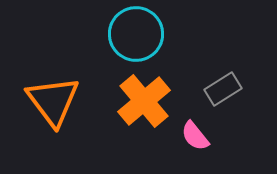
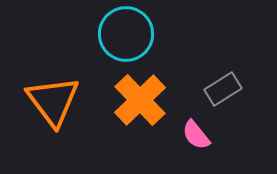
cyan circle: moved 10 px left
orange cross: moved 4 px left, 1 px up; rotated 4 degrees counterclockwise
pink semicircle: moved 1 px right, 1 px up
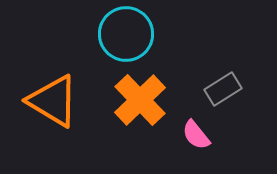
orange triangle: rotated 22 degrees counterclockwise
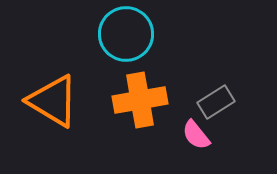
gray rectangle: moved 7 px left, 13 px down
orange cross: rotated 34 degrees clockwise
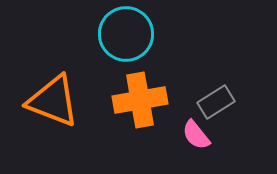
orange triangle: rotated 10 degrees counterclockwise
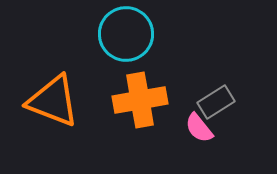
pink semicircle: moved 3 px right, 7 px up
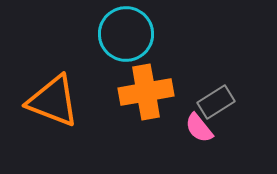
orange cross: moved 6 px right, 8 px up
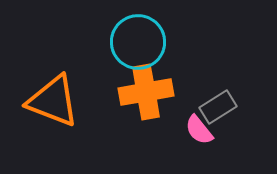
cyan circle: moved 12 px right, 8 px down
gray rectangle: moved 2 px right, 5 px down
pink semicircle: moved 2 px down
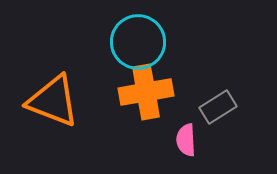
pink semicircle: moved 13 px left, 10 px down; rotated 36 degrees clockwise
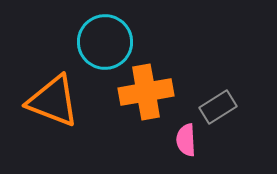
cyan circle: moved 33 px left
